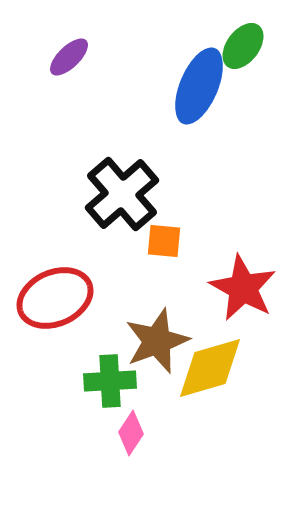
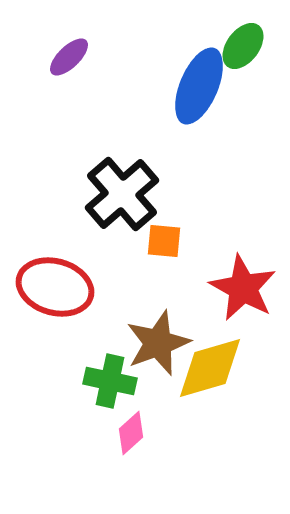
red ellipse: moved 11 px up; rotated 40 degrees clockwise
brown star: moved 1 px right, 2 px down
green cross: rotated 15 degrees clockwise
pink diamond: rotated 15 degrees clockwise
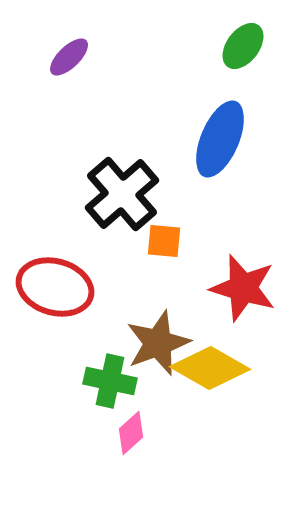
blue ellipse: moved 21 px right, 53 px down
red star: rotated 12 degrees counterclockwise
yellow diamond: rotated 46 degrees clockwise
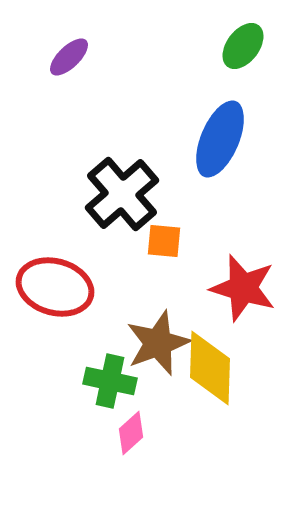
yellow diamond: rotated 62 degrees clockwise
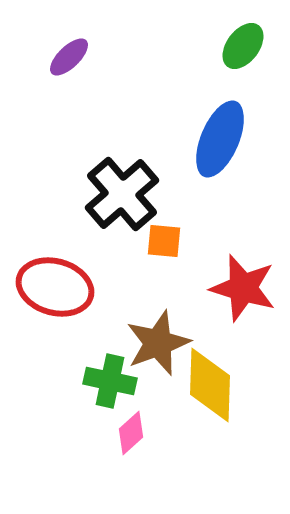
yellow diamond: moved 17 px down
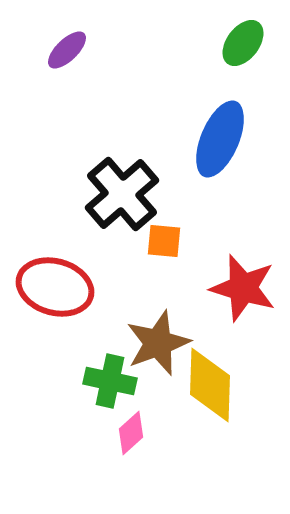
green ellipse: moved 3 px up
purple ellipse: moved 2 px left, 7 px up
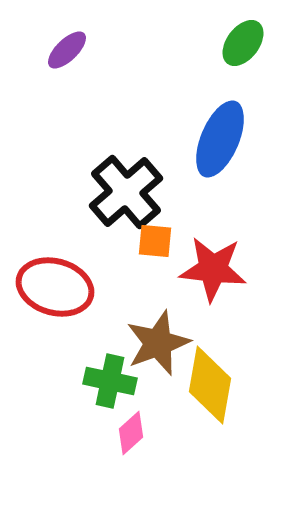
black cross: moved 4 px right, 2 px up
orange square: moved 9 px left
red star: moved 30 px left, 19 px up; rotated 10 degrees counterclockwise
yellow diamond: rotated 8 degrees clockwise
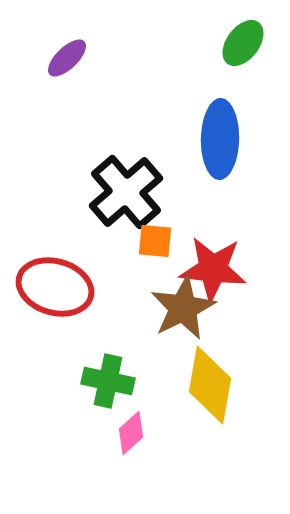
purple ellipse: moved 8 px down
blue ellipse: rotated 22 degrees counterclockwise
brown star: moved 25 px right, 35 px up; rotated 6 degrees counterclockwise
green cross: moved 2 px left
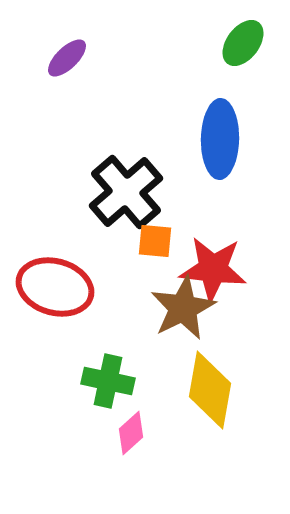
yellow diamond: moved 5 px down
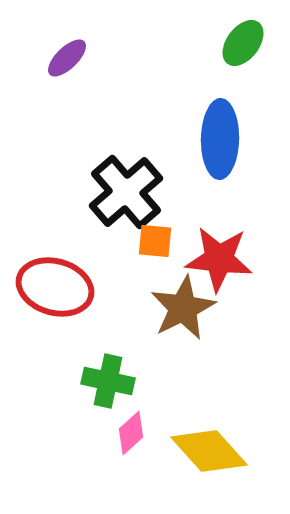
red star: moved 6 px right, 10 px up
yellow diamond: moved 1 px left, 61 px down; rotated 52 degrees counterclockwise
